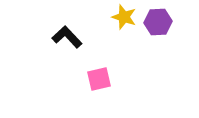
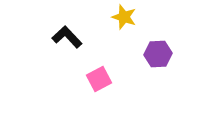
purple hexagon: moved 32 px down
pink square: rotated 15 degrees counterclockwise
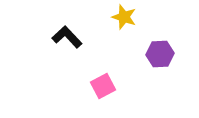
purple hexagon: moved 2 px right
pink square: moved 4 px right, 7 px down
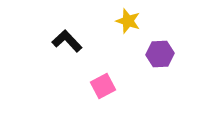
yellow star: moved 4 px right, 4 px down
black L-shape: moved 4 px down
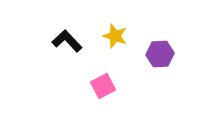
yellow star: moved 13 px left, 15 px down
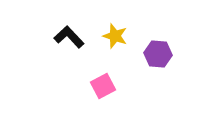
black L-shape: moved 2 px right, 4 px up
purple hexagon: moved 2 px left; rotated 8 degrees clockwise
